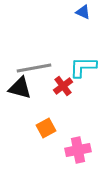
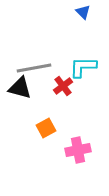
blue triangle: rotated 21 degrees clockwise
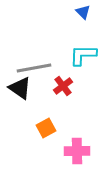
cyan L-shape: moved 12 px up
black triangle: rotated 20 degrees clockwise
pink cross: moved 1 px left, 1 px down; rotated 10 degrees clockwise
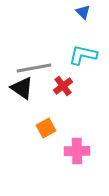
cyan L-shape: rotated 12 degrees clockwise
black triangle: moved 2 px right
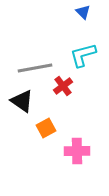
cyan L-shape: rotated 28 degrees counterclockwise
gray line: moved 1 px right
black triangle: moved 13 px down
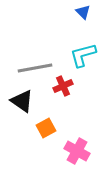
red cross: rotated 12 degrees clockwise
pink cross: rotated 30 degrees clockwise
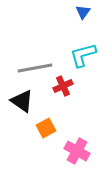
blue triangle: rotated 21 degrees clockwise
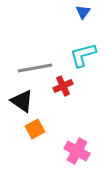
orange square: moved 11 px left, 1 px down
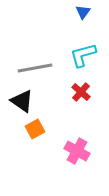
red cross: moved 18 px right, 6 px down; rotated 24 degrees counterclockwise
